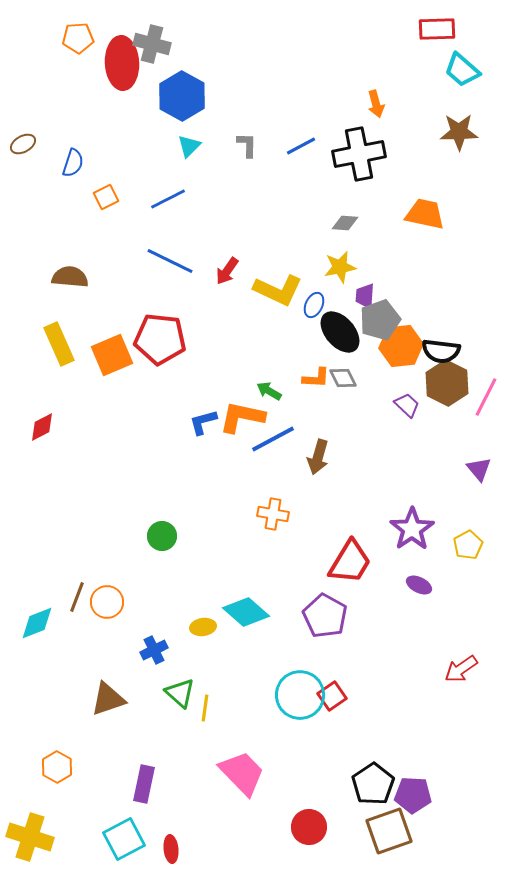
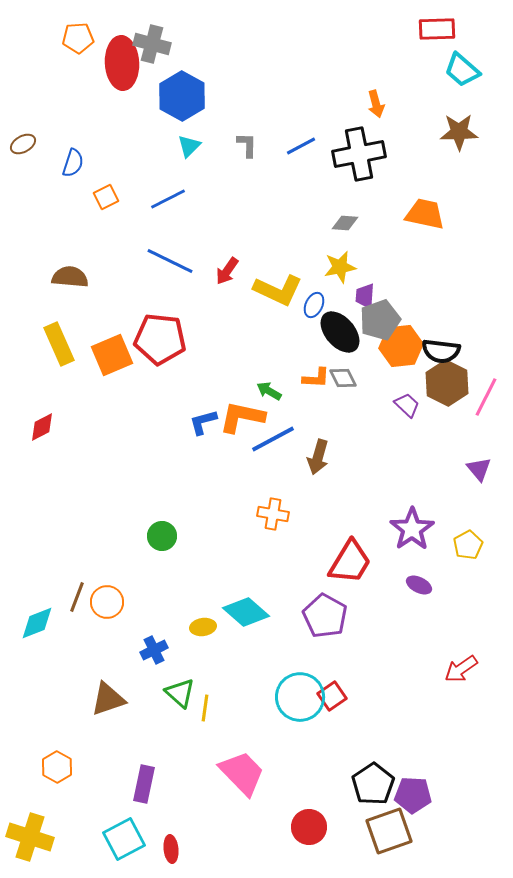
cyan circle at (300, 695): moved 2 px down
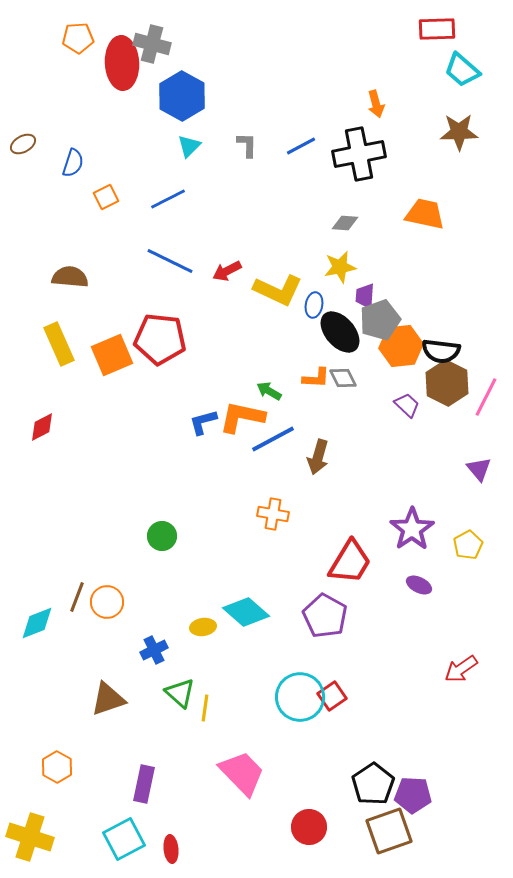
red arrow at (227, 271): rotated 28 degrees clockwise
blue ellipse at (314, 305): rotated 15 degrees counterclockwise
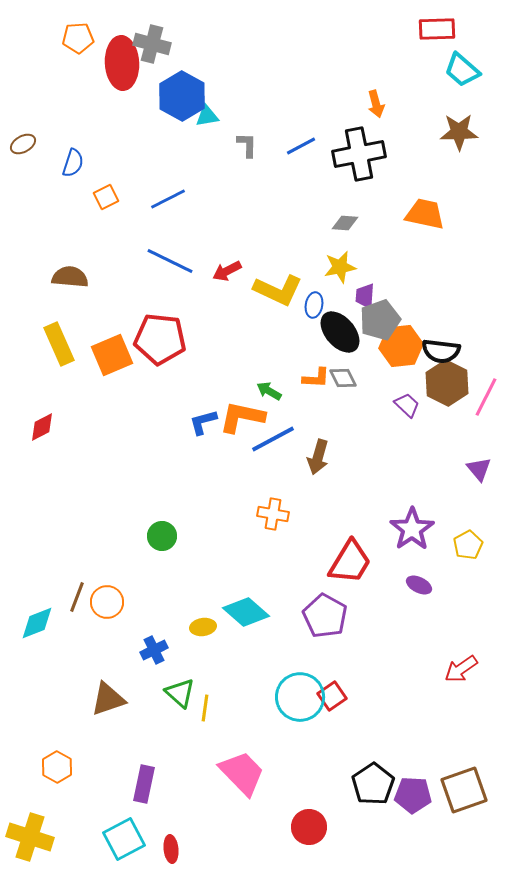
cyan triangle at (189, 146): moved 18 px right, 30 px up; rotated 35 degrees clockwise
brown square at (389, 831): moved 75 px right, 41 px up
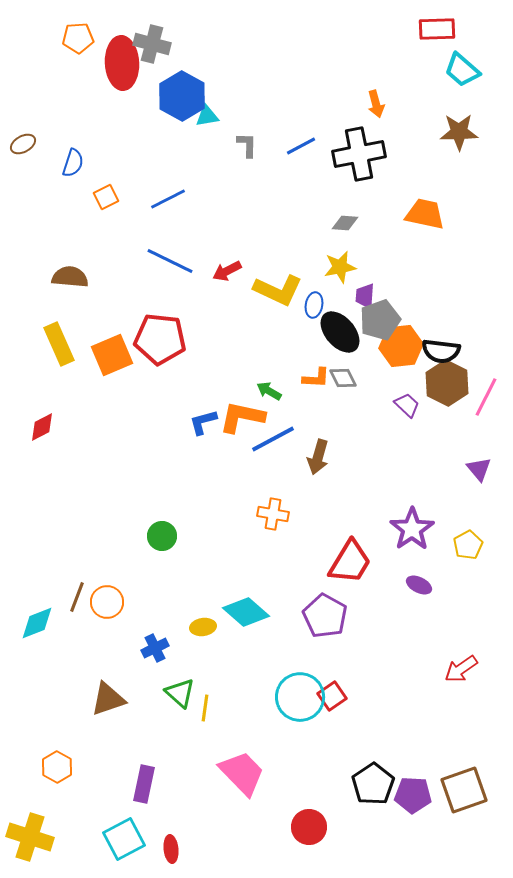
blue cross at (154, 650): moved 1 px right, 2 px up
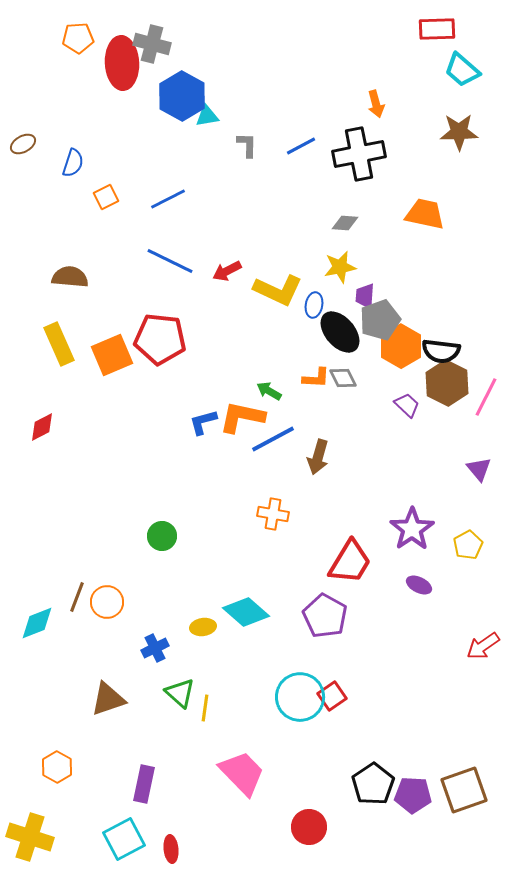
orange hexagon at (401, 346): rotated 24 degrees counterclockwise
red arrow at (461, 669): moved 22 px right, 23 px up
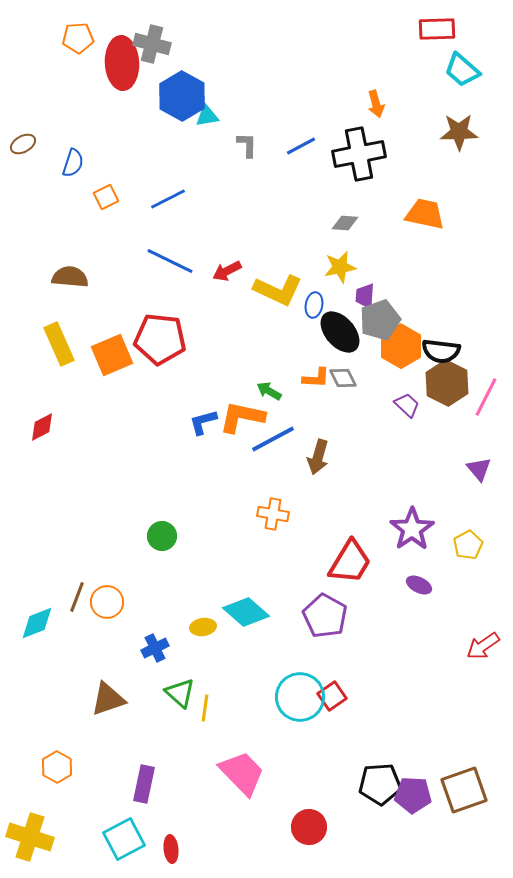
black pentagon at (373, 784): moved 7 px right; rotated 30 degrees clockwise
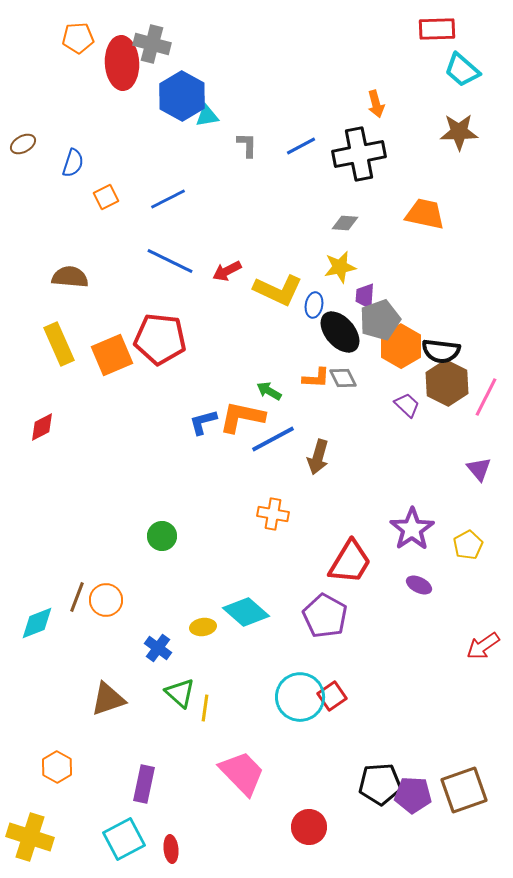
orange circle at (107, 602): moved 1 px left, 2 px up
blue cross at (155, 648): moved 3 px right; rotated 28 degrees counterclockwise
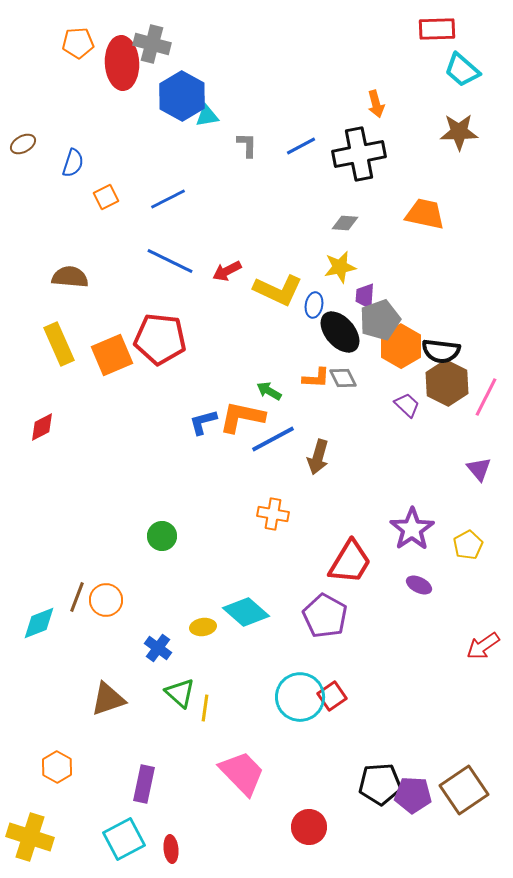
orange pentagon at (78, 38): moved 5 px down
cyan diamond at (37, 623): moved 2 px right
brown square at (464, 790): rotated 15 degrees counterclockwise
